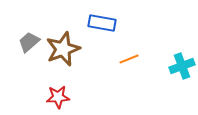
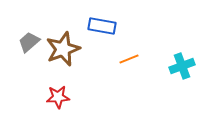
blue rectangle: moved 3 px down
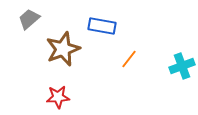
gray trapezoid: moved 23 px up
orange line: rotated 30 degrees counterclockwise
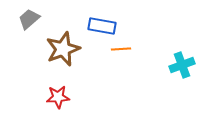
orange line: moved 8 px left, 10 px up; rotated 48 degrees clockwise
cyan cross: moved 1 px up
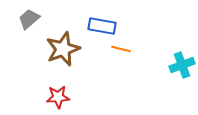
orange line: rotated 18 degrees clockwise
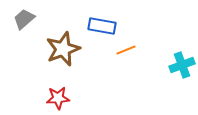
gray trapezoid: moved 5 px left
orange line: moved 5 px right, 1 px down; rotated 36 degrees counterclockwise
red star: moved 1 px down
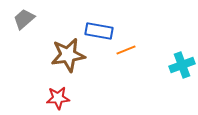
blue rectangle: moved 3 px left, 5 px down
brown star: moved 5 px right, 6 px down; rotated 12 degrees clockwise
